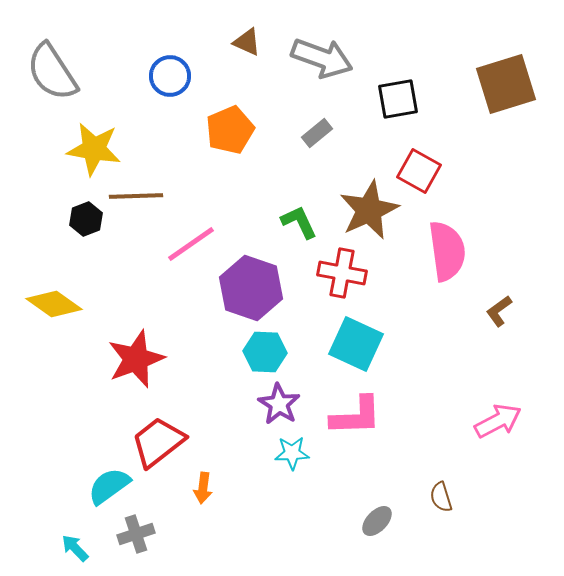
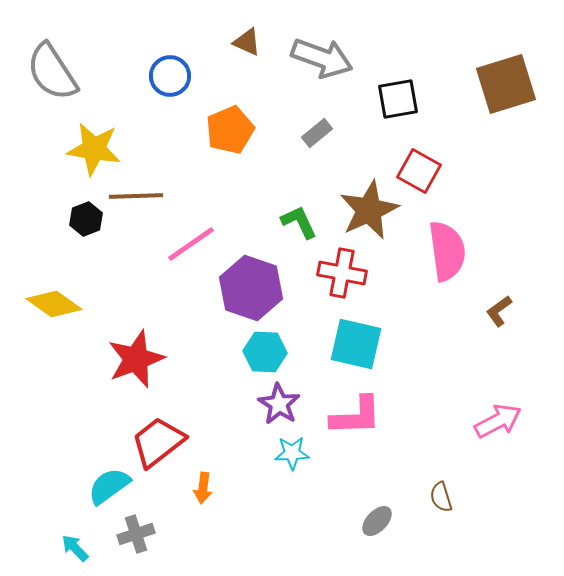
cyan square: rotated 12 degrees counterclockwise
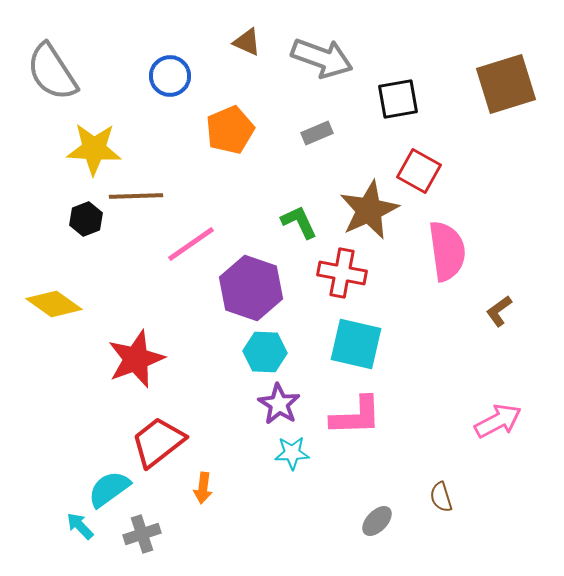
gray rectangle: rotated 16 degrees clockwise
yellow star: rotated 6 degrees counterclockwise
cyan semicircle: moved 3 px down
gray cross: moved 6 px right
cyan arrow: moved 5 px right, 22 px up
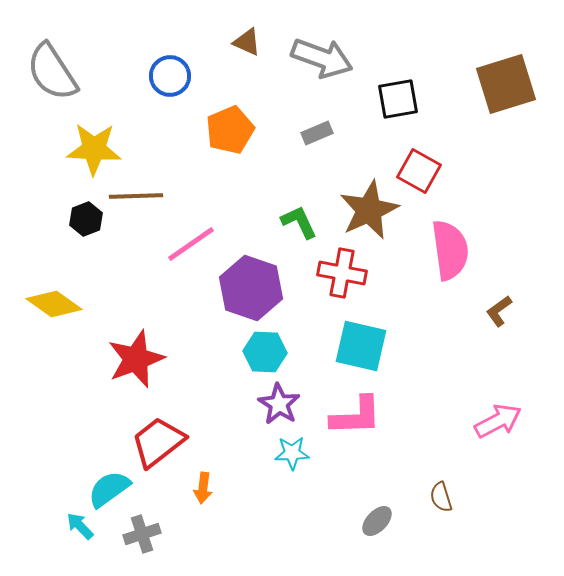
pink semicircle: moved 3 px right, 1 px up
cyan square: moved 5 px right, 2 px down
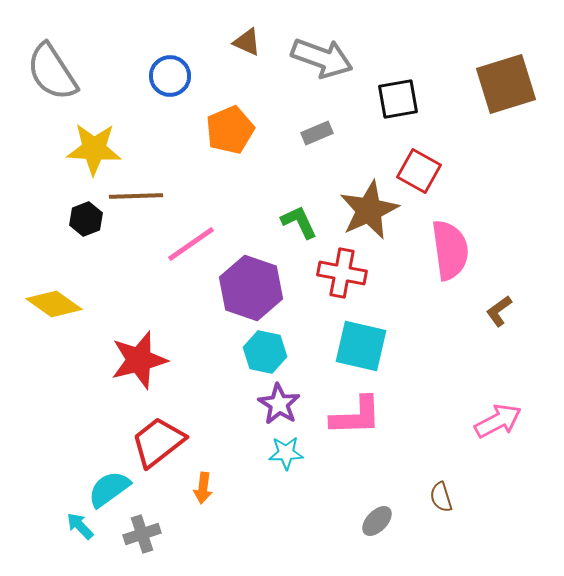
cyan hexagon: rotated 9 degrees clockwise
red star: moved 3 px right, 1 px down; rotated 6 degrees clockwise
cyan star: moved 6 px left
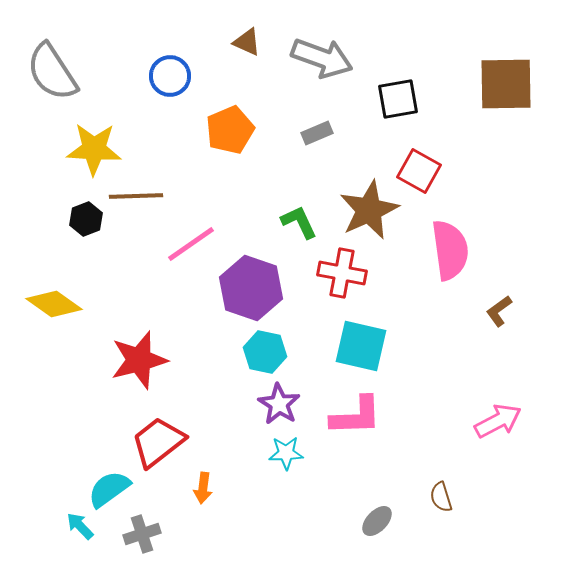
brown square: rotated 16 degrees clockwise
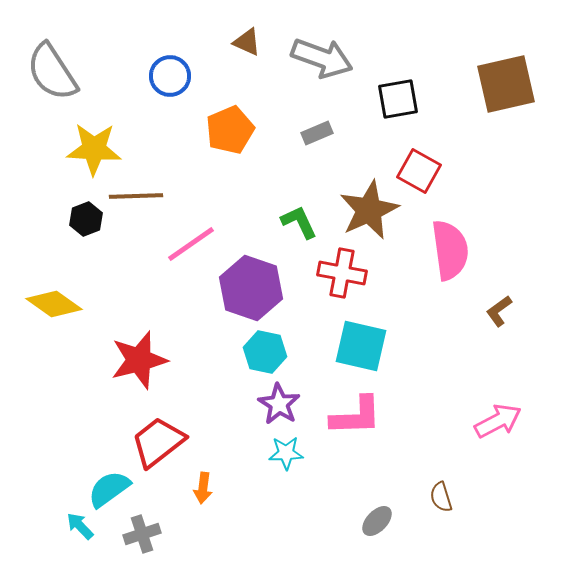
brown square: rotated 12 degrees counterclockwise
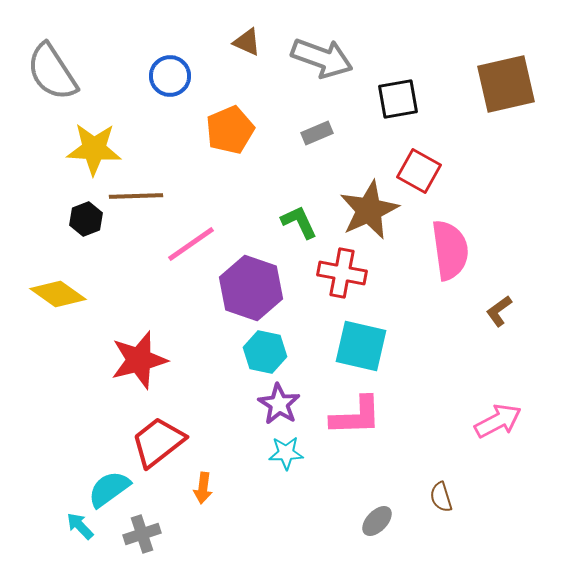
yellow diamond: moved 4 px right, 10 px up
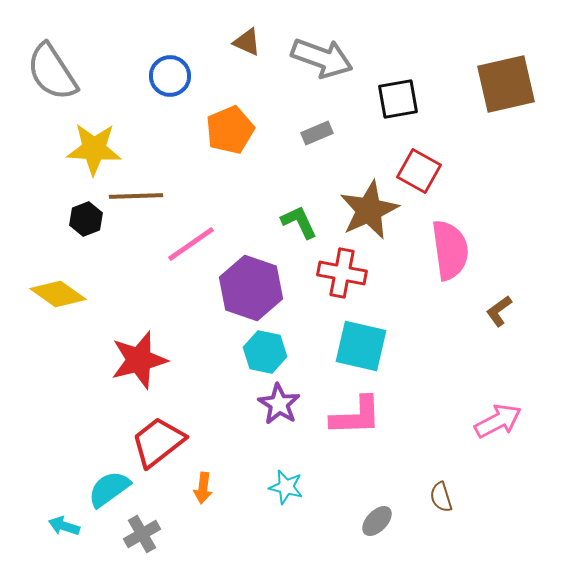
cyan star: moved 34 px down; rotated 16 degrees clockwise
cyan arrow: moved 16 px left; rotated 28 degrees counterclockwise
gray cross: rotated 12 degrees counterclockwise
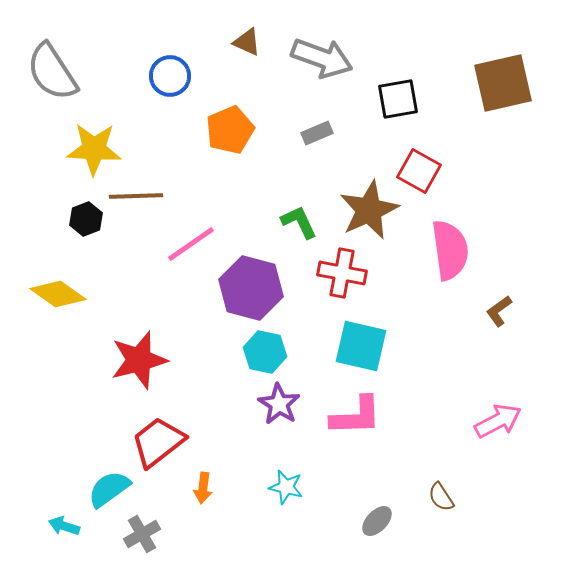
brown square: moved 3 px left, 1 px up
purple hexagon: rotated 4 degrees counterclockwise
brown semicircle: rotated 16 degrees counterclockwise
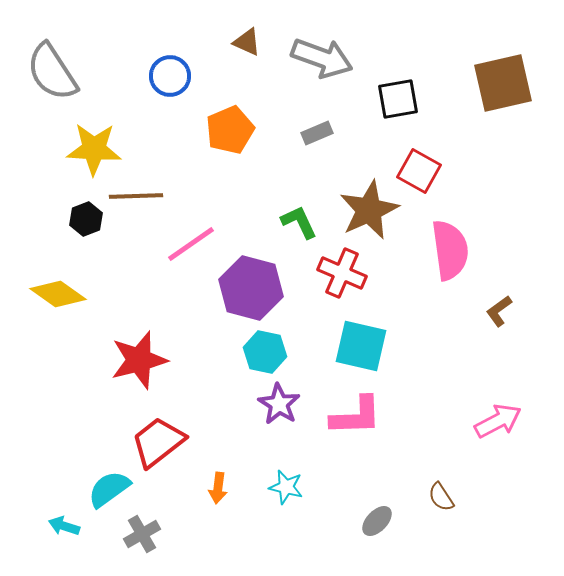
red cross: rotated 12 degrees clockwise
orange arrow: moved 15 px right
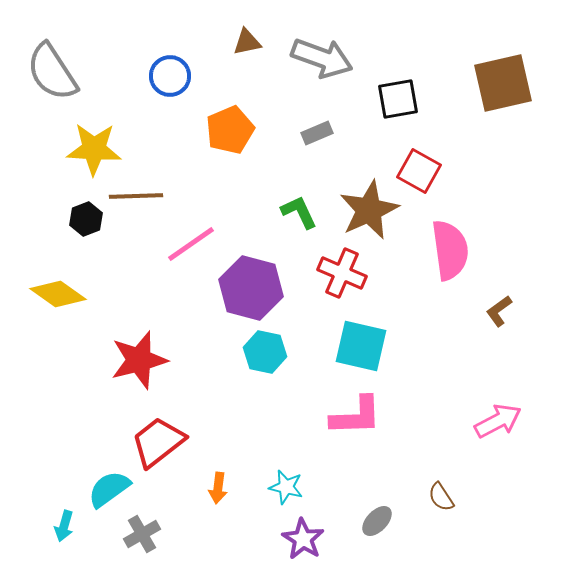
brown triangle: rotated 36 degrees counterclockwise
green L-shape: moved 10 px up
purple star: moved 24 px right, 135 px down
cyan arrow: rotated 92 degrees counterclockwise
